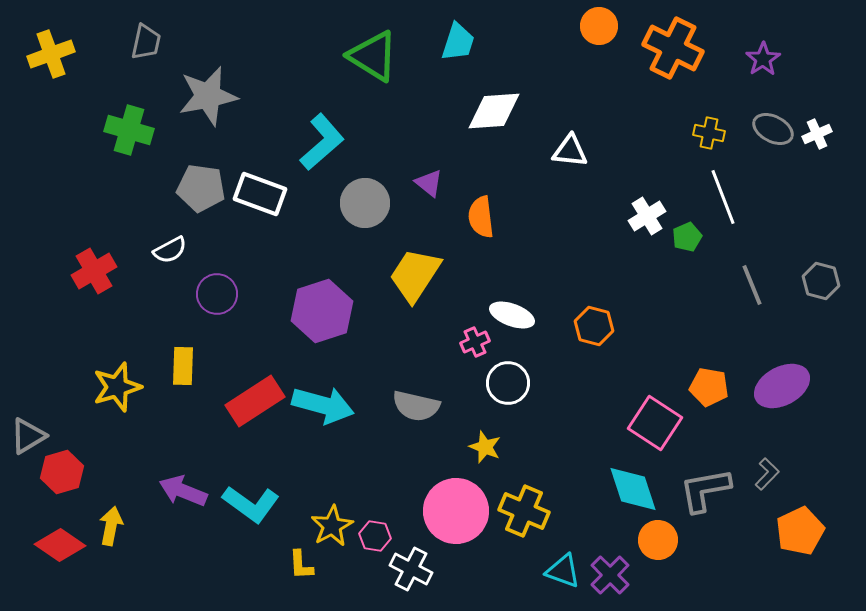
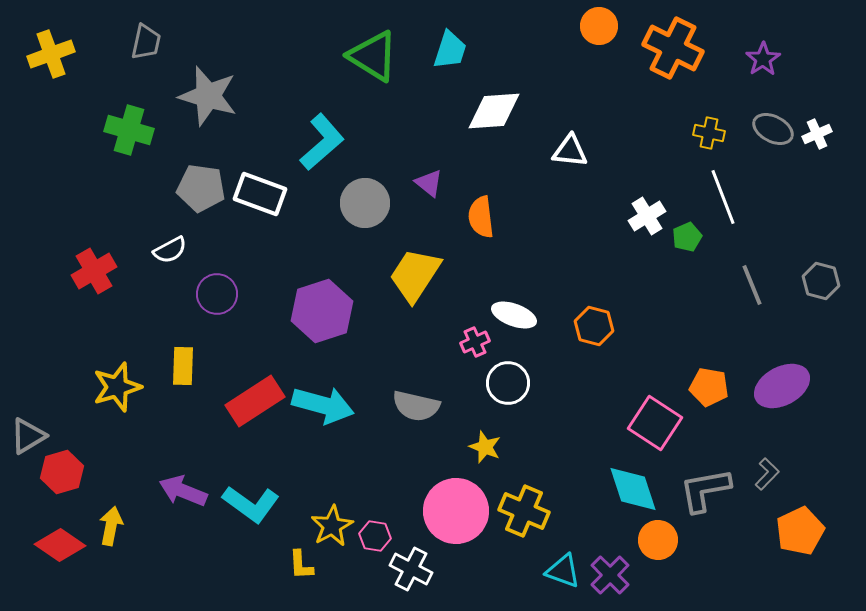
cyan trapezoid at (458, 42): moved 8 px left, 8 px down
gray star at (208, 96): rotated 28 degrees clockwise
white ellipse at (512, 315): moved 2 px right
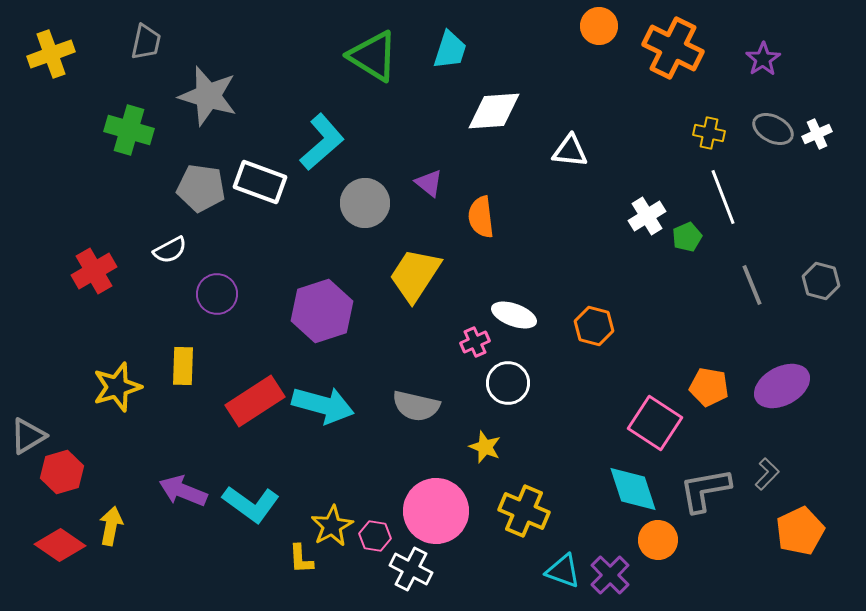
white rectangle at (260, 194): moved 12 px up
pink circle at (456, 511): moved 20 px left
yellow L-shape at (301, 565): moved 6 px up
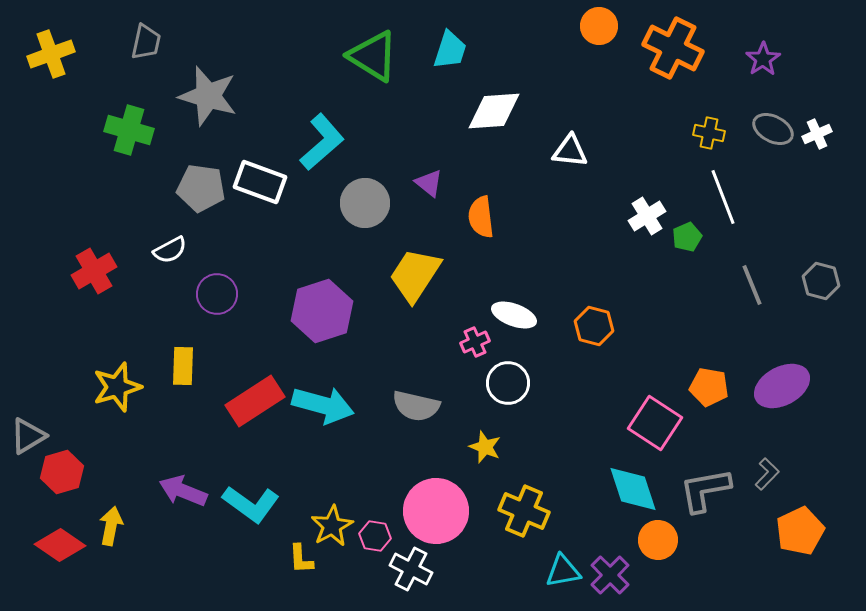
cyan triangle at (563, 571): rotated 30 degrees counterclockwise
